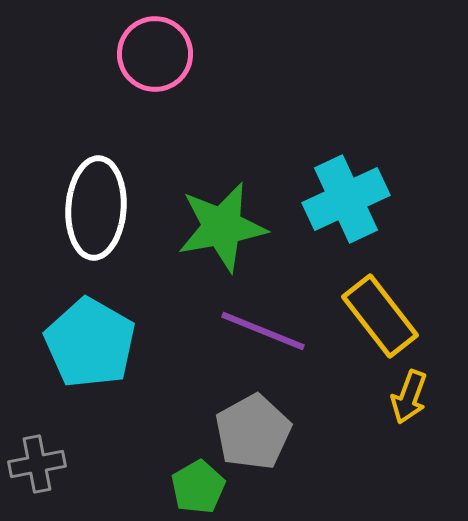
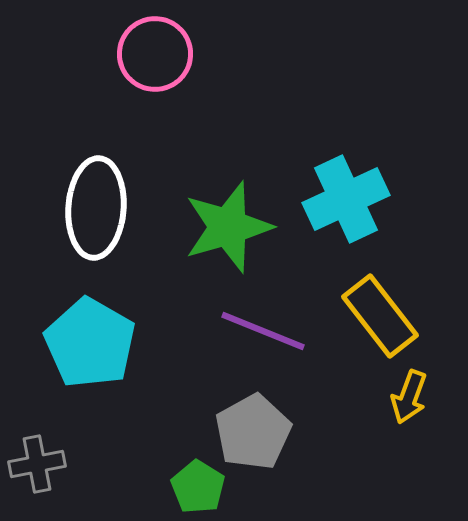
green star: moved 6 px right; rotated 6 degrees counterclockwise
green pentagon: rotated 10 degrees counterclockwise
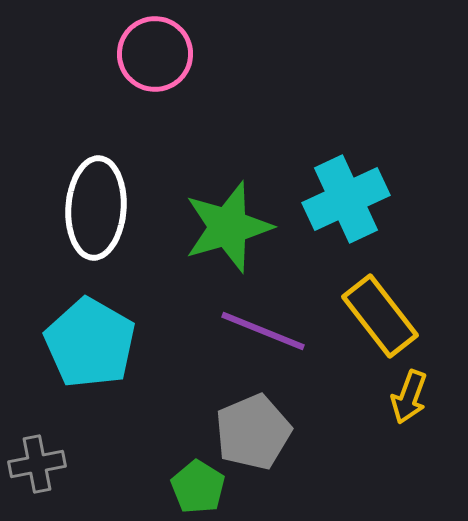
gray pentagon: rotated 6 degrees clockwise
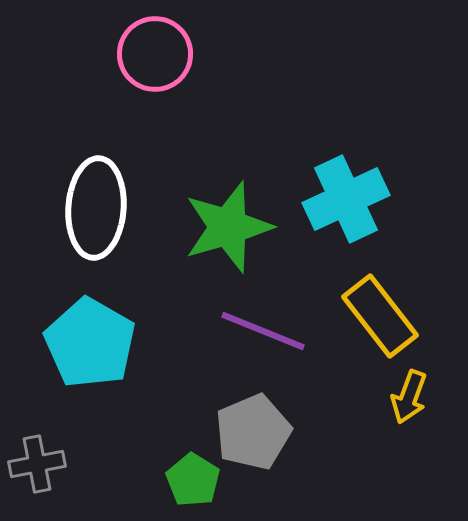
green pentagon: moved 5 px left, 7 px up
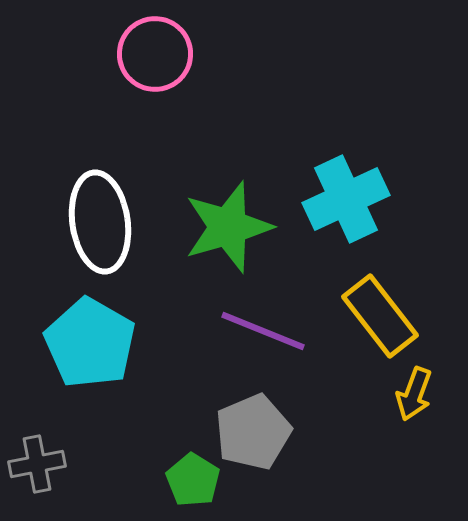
white ellipse: moved 4 px right, 14 px down; rotated 12 degrees counterclockwise
yellow arrow: moved 5 px right, 3 px up
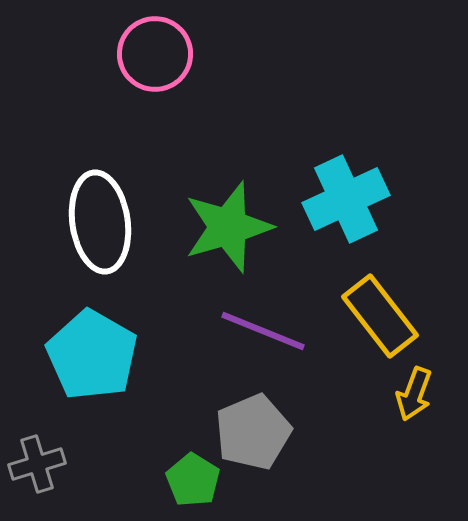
cyan pentagon: moved 2 px right, 12 px down
gray cross: rotated 6 degrees counterclockwise
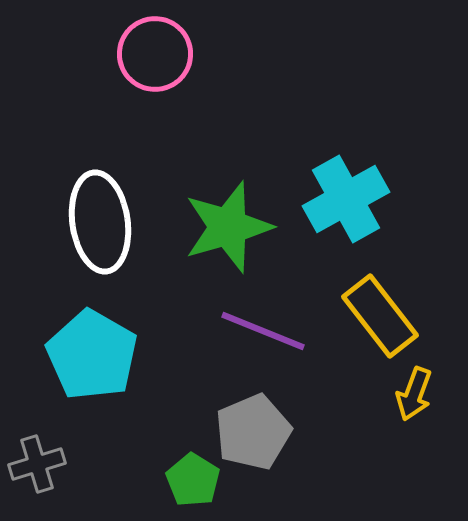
cyan cross: rotated 4 degrees counterclockwise
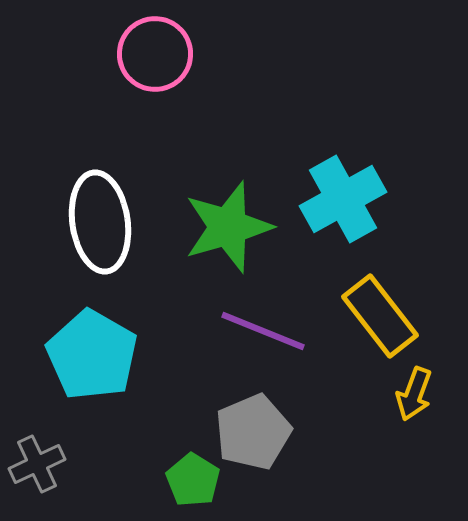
cyan cross: moved 3 px left
gray cross: rotated 8 degrees counterclockwise
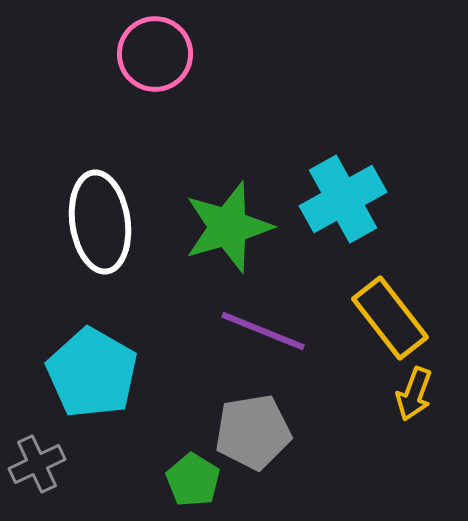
yellow rectangle: moved 10 px right, 2 px down
cyan pentagon: moved 18 px down
gray pentagon: rotated 14 degrees clockwise
